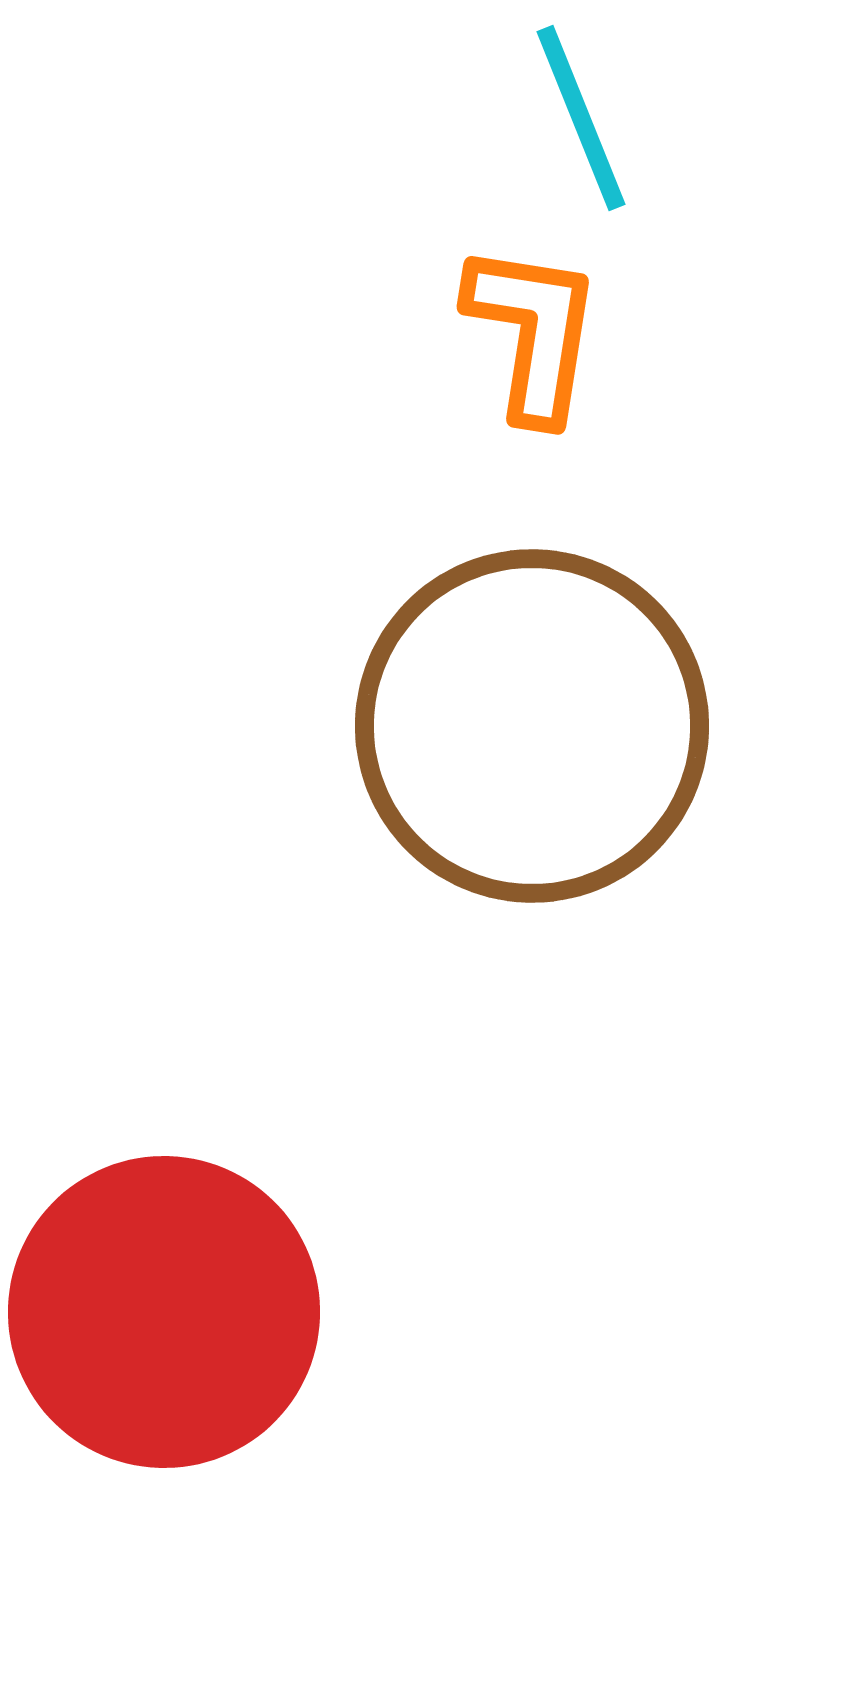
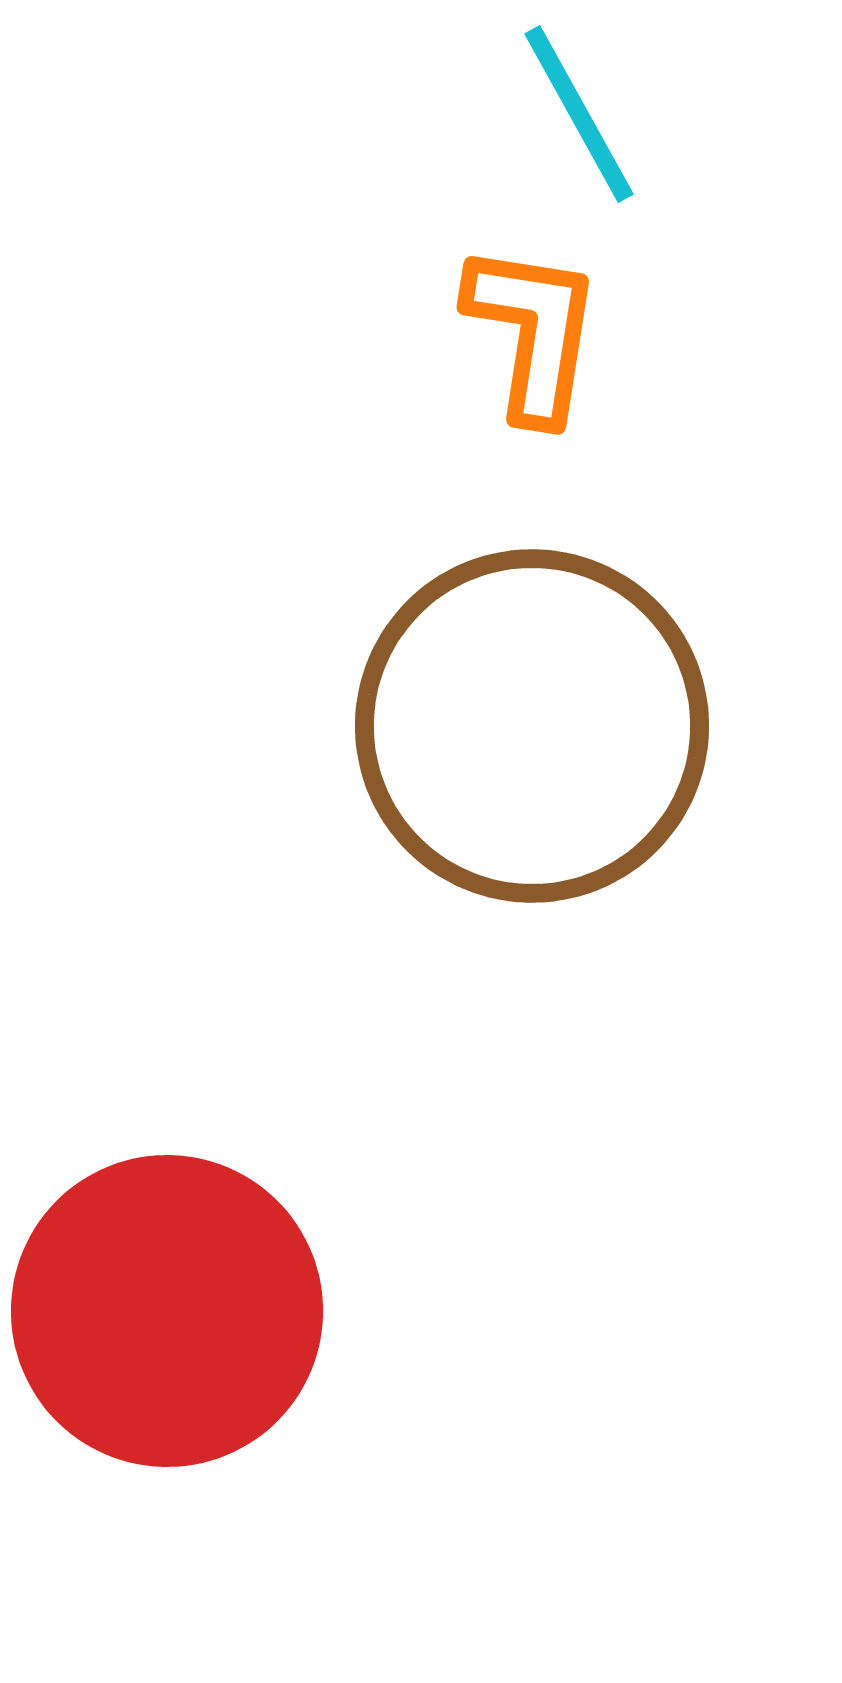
cyan line: moved 2 px left, 4 px up; rotated 7 degrees counterclockwise
red circle: moved 3 px right, 1 px up
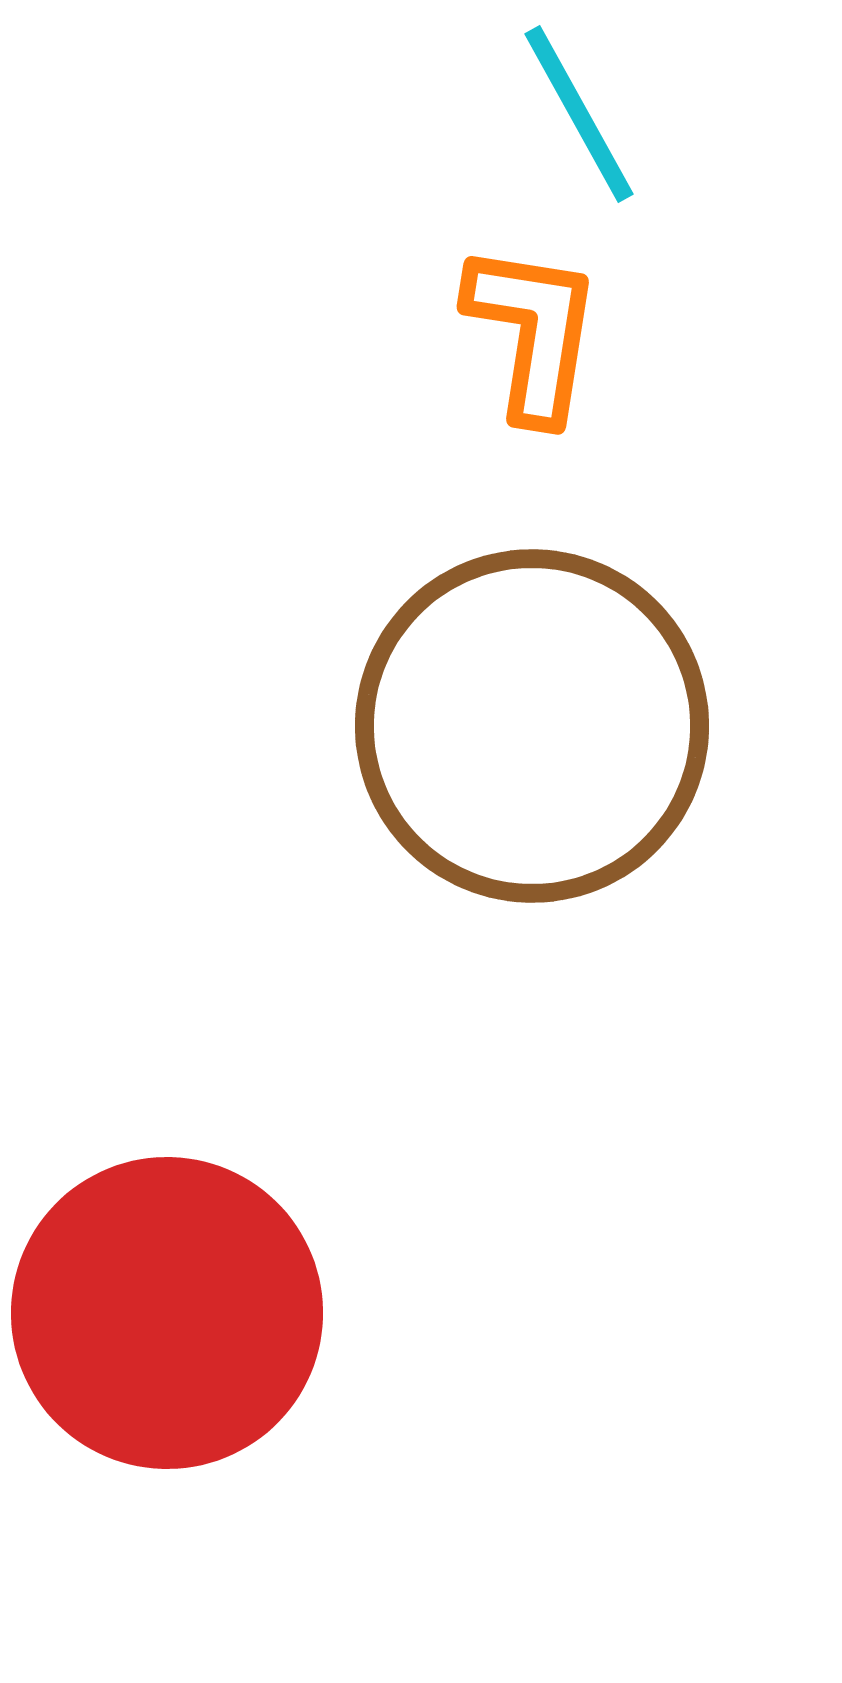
red circle: moved 2 px down
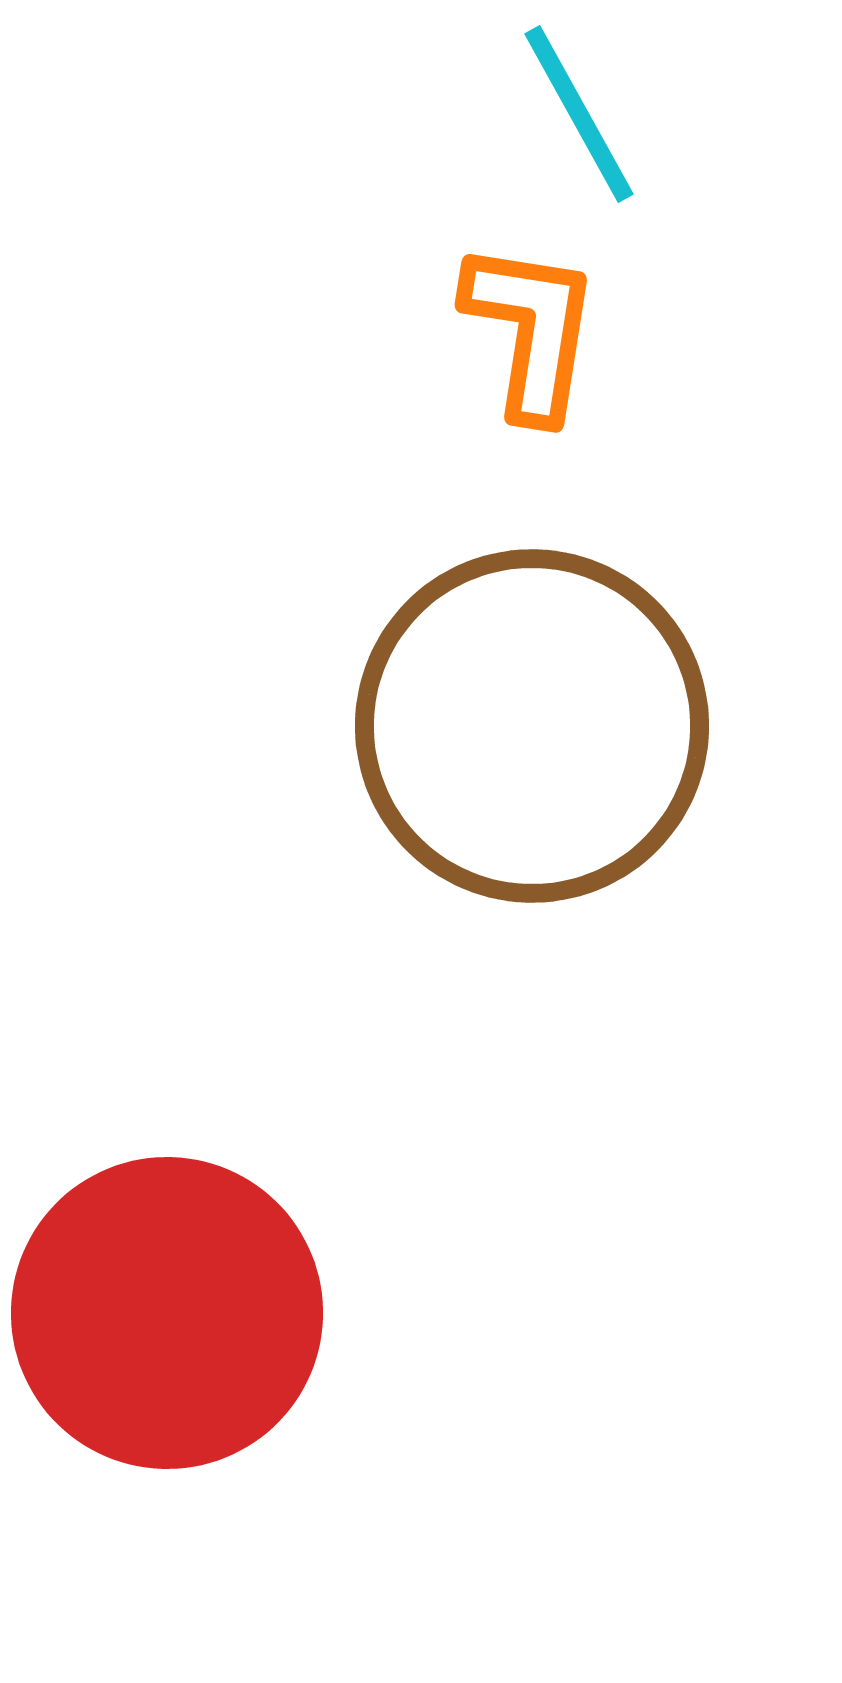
orange L-shape: moved 2 px left, 2 px up
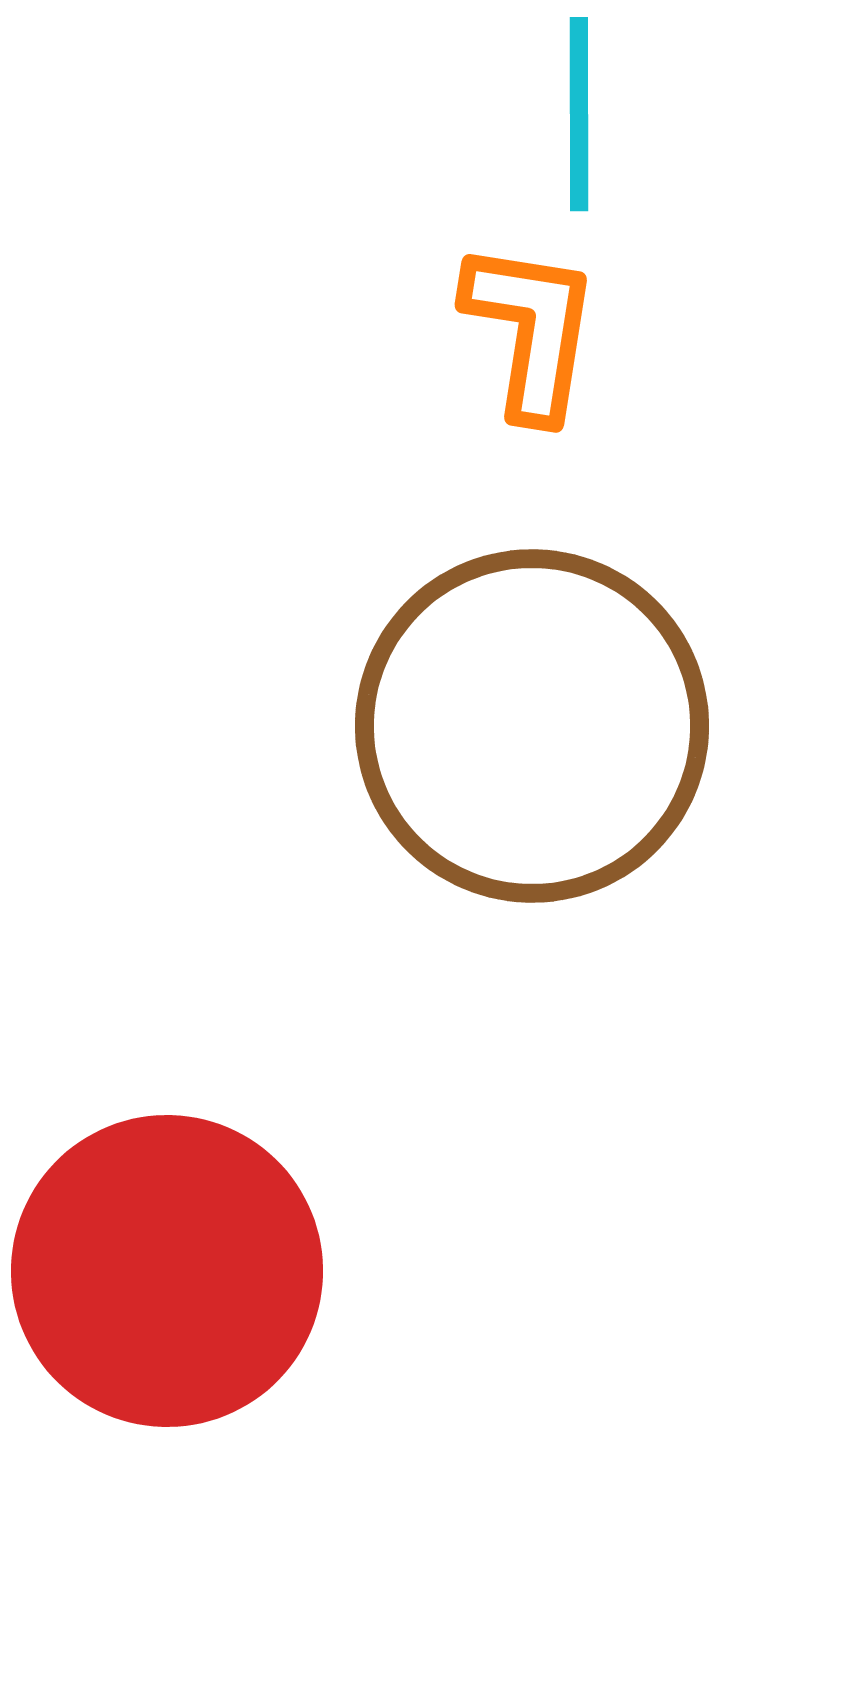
cyan line: rotated 29 degrees clockwise
red circle: moved 42 px up
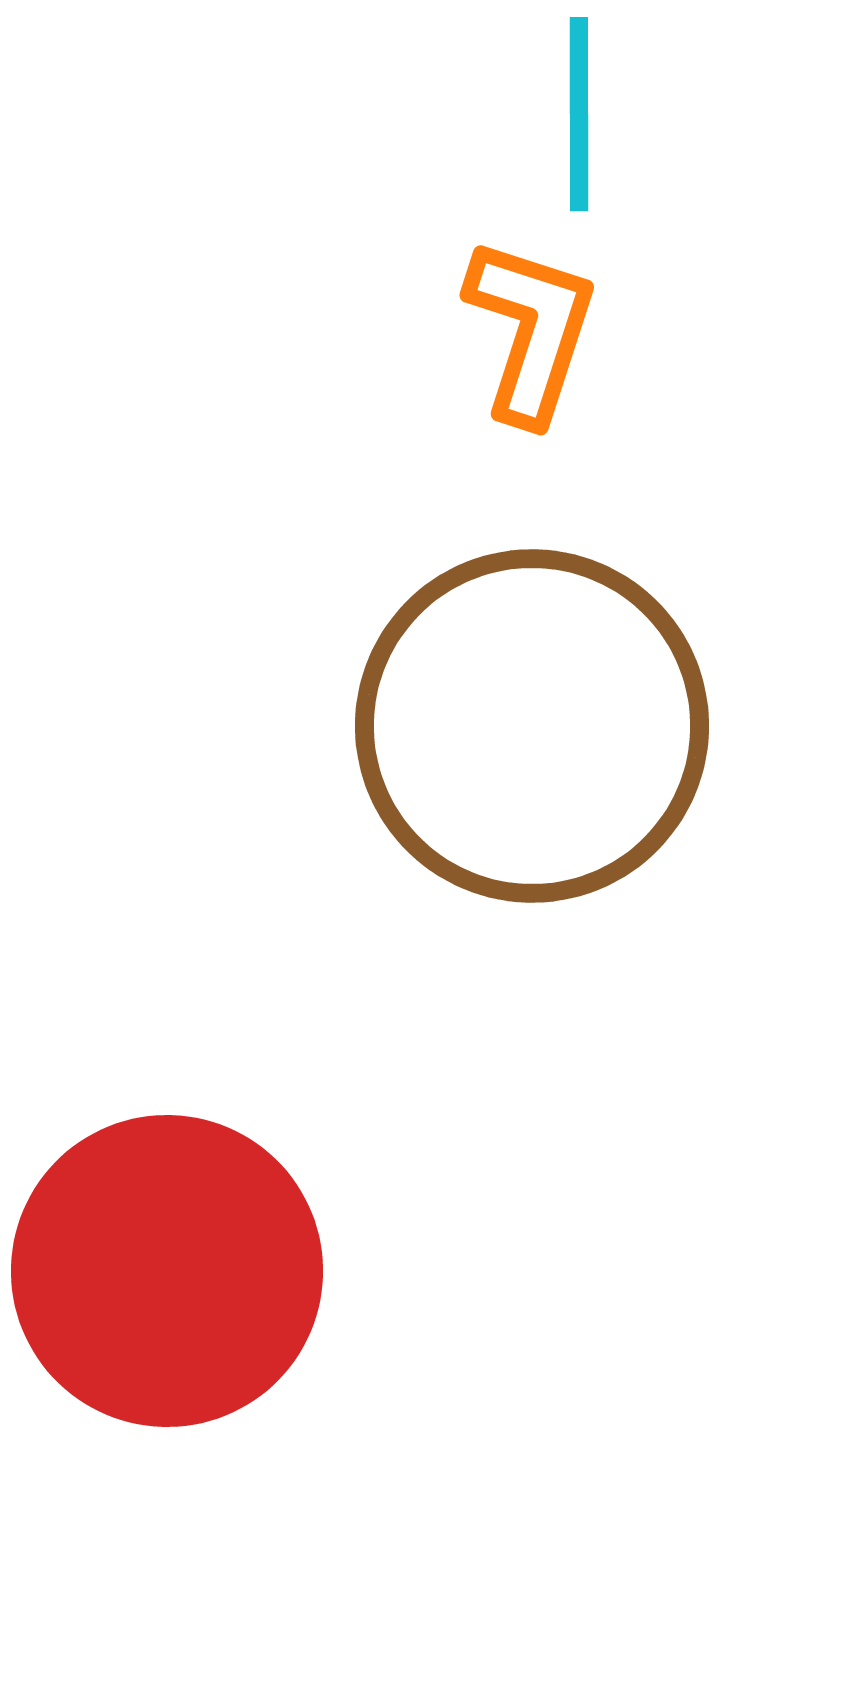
orange L-shape: rotated 9 degrees clockwise
